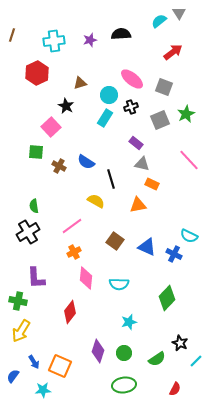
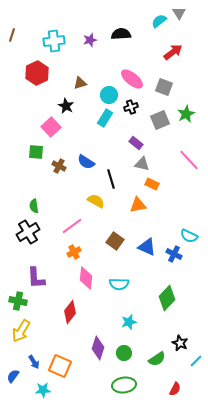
purple diamond at (98, 351): moved 3 px up
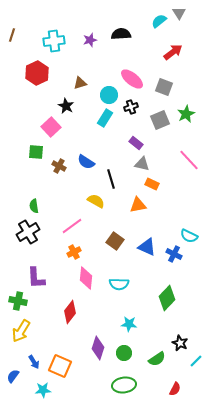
cyan star at (129, 322): moved 2 px down; rotated 21 degrees clockwise
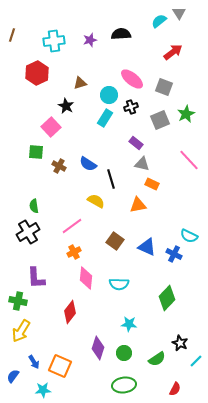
blue semicircle at (86, 162): moved 2 px right, 2 px down
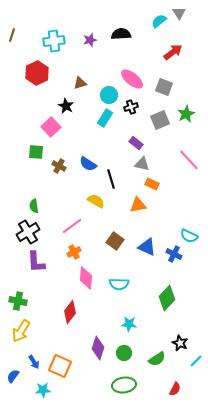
purple L-shape at (36, 278): moved 16 px up
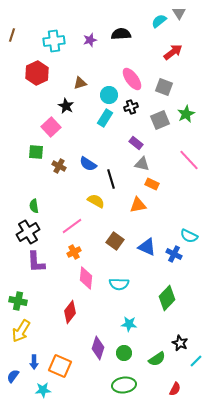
pink ellipse at (132, 79): rotated 15 degrees clockwise
blue arrow at (34, 362): rotated 32 degrees clockwise
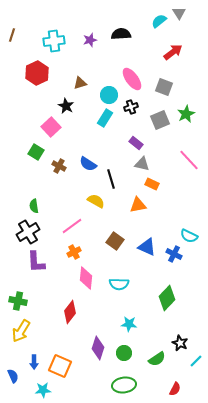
green square at (36, 152): rotated 28 degrees clockwise
blue semicircle at (13, 376): rotated 120 degrees clockwise
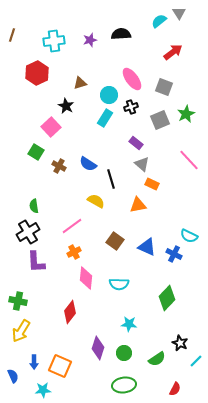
gray triangle at (142, 164): rotated 28 degrees clockwise
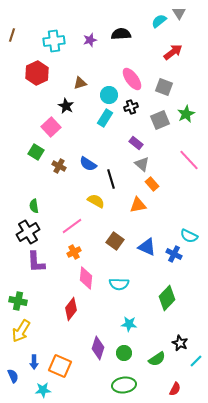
orange rectangle at (152, 184): rotated 24 degrees clockwise
red diamond at (70, 312): moved 1 px right, 3 px up
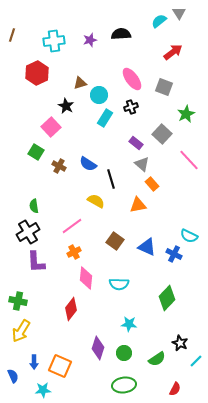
cyan circle at (109, 95): moved 10 px left
gray square at (160, 120): moved 2 px right, 14 px down; rotated 24 degrees counterclockwise
